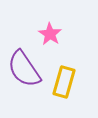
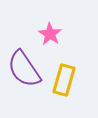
yellow rectangle: moved 2 px up
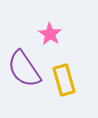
yellow rectangle: rotated 32 degrees counterclockwise
